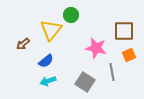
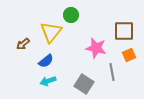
yellow triangle: moved 2 px down
gray square: moved 1 px left, 2 px down
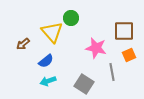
green circle: moved 3 px down
yellow triangle: moved 1 px right; rotated 20 degrees counterclockwise
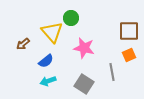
brown square: moved 5 px right
pink star: moved 12 px left
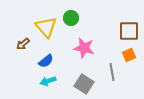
yellow triangle: moved 6 px left, 5 px up
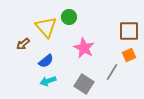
green circle: moved 2 px left, 1 px up
pink star: rotated 15 degrees clockwise
gray line: rotated 42 degrees clockwise
